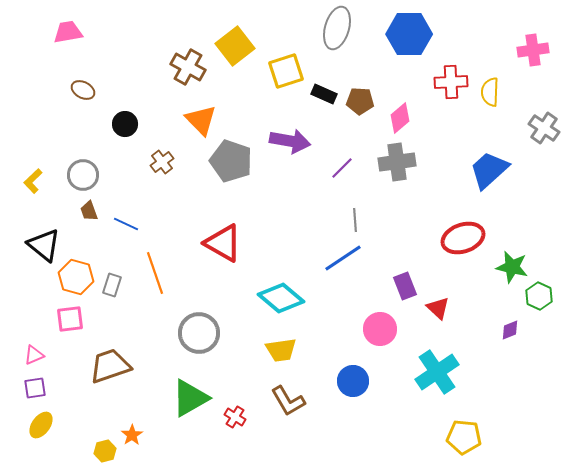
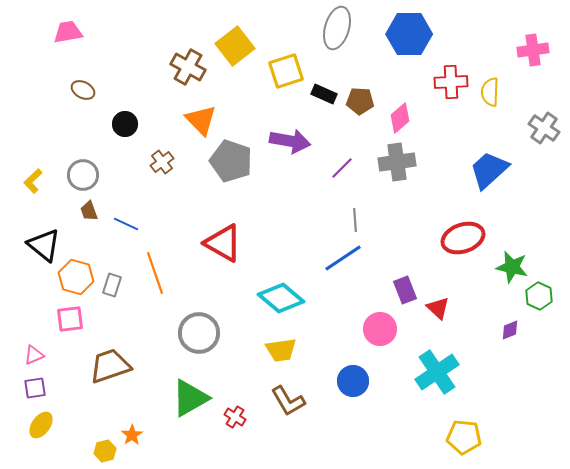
purple rectangle at (405, 286): moved 4 px down
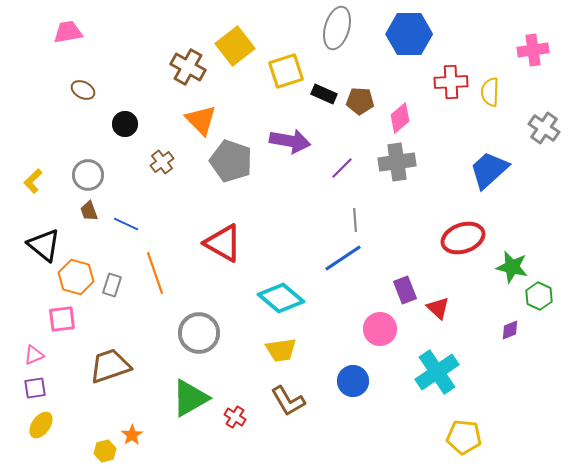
gray circle at (83, 175): moved 5 px right
pink square at (70, 319): moved 8 px left
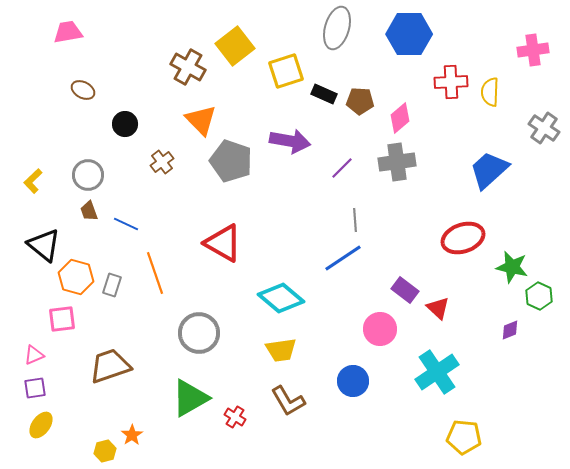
purple rectangle at (405, 290): rotated 32 degrees counterclockwise
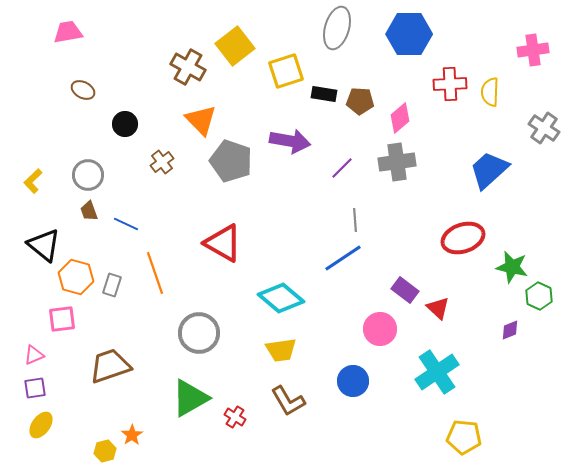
red cross at (451, 82): moved 1 px left, 2 px down
black rectangle at (324, 94): rotated 15 degrees counterclockwise
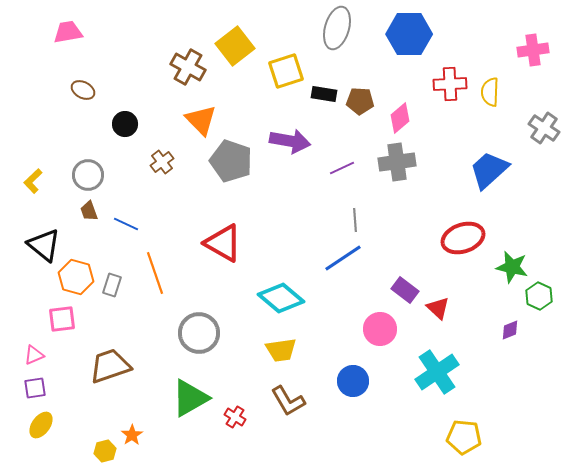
purple line at (342, 168): rotated 20 degrees clockwise
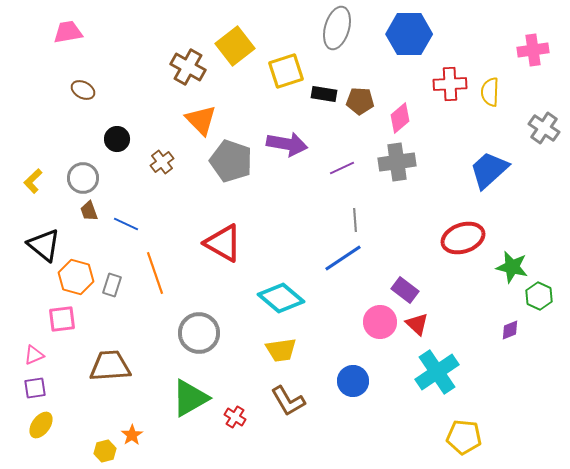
black circle at (125, 124): moved 8 px left, 15 px down
purple arrow at (290, 141): moved 3 px left, 3 px down
gray circle at (88, 175): moved 5 px left, 3 px down
red triangle at (438, 308): moved 21 px left, 16 px down
pink circle at (380, 329): moved 7 px up
brown trapezoid at (110, 366): rotated 15 degrees clockwise
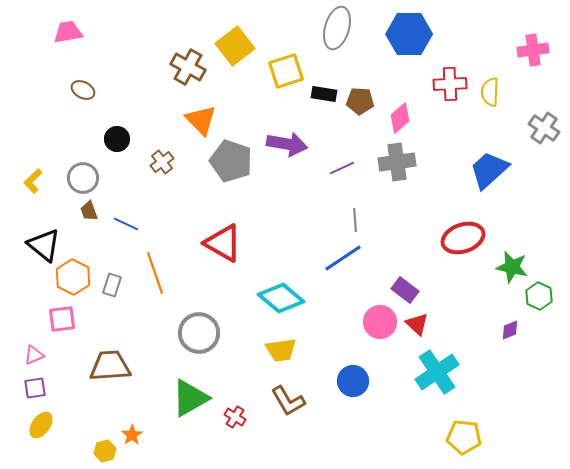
orange hexagon at (76, 277): moved 3 px left; rotated 12 degrees clockwise
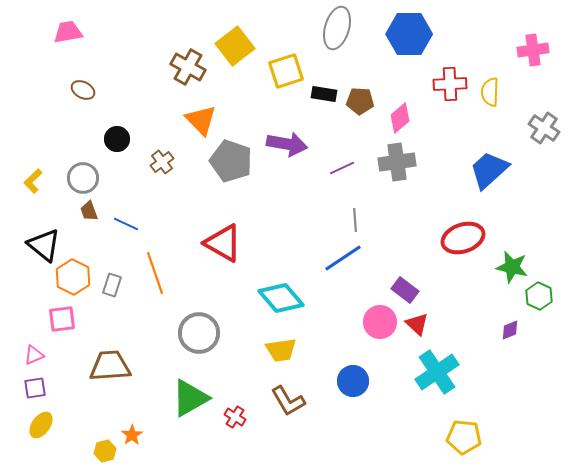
cyan diamond at (281, 298): rotated 9 degrees clockwise
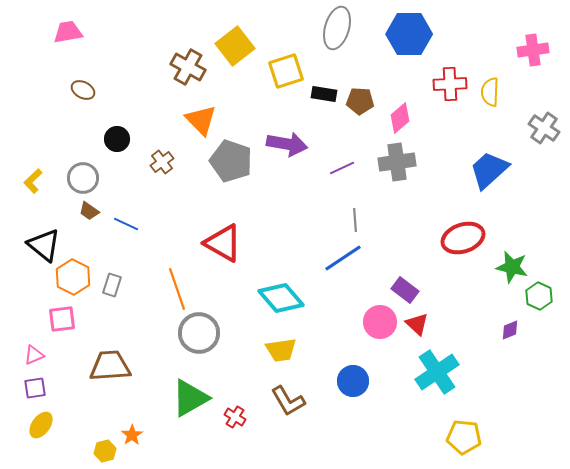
brown trapezoid at (89, 211): rotated 35 degrees counterclockwise
orange line at (155, 273): moved 22 px right, 16 px down
